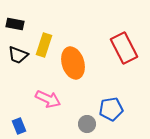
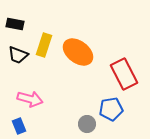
red rectangle: moved 26 px down
orange ellipse: moved 5 px right, 11 px up; rotated 36 degrees counterclockwise
pink arrow: moved 18 px left; rotated 10 degrees counterclockwise
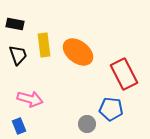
yellow rectangle: rotated 25 degrees counterclockwise
black trapezoid: rotated 130 degrees counterclockwise
blue pentagon: rotated 15 degrees clockwise
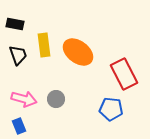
pink arrow: moved 6 px left
gray circle: moved 31 px left, 25 px up
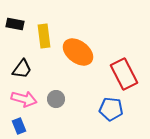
yellow rectangle: moved 9 px up
black trapezoid: moved 4 px right, 14 px down; rotated 55 degrees clockwise
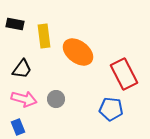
blue rectangle: moved 1 px left, 1 px down
